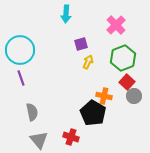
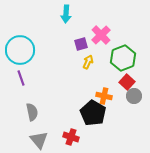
pink cross: moved 15 px left, 10 px down
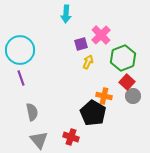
gray circle: moved 1 px left
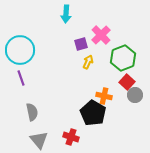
gray circle: moved 2 px right, 1 px up
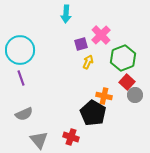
gray semicircle: moved 8 px left, 2 px down; rotated 78 degrees clockwise
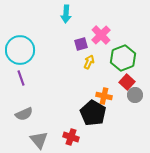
yellow arrow: moved 1 px right
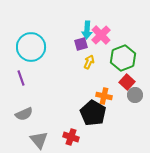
cyan arrow: moved 21 px right, 16 px down
cyan circle: moved 11 px right, 3 px up
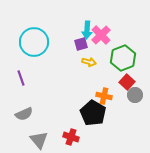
cyan circle: moved 3 px right, 5 px up
yellow arrow: rotated 80 degrees clockwise
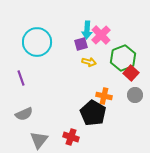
cyan circle: moved 3 px right
red square: moved 4 px right, 9 px up
gray triangle: rotated 18 degrees clockwise
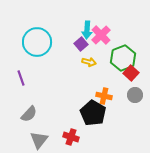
purple square: rotated 24 degrees counterclockwise
gray semicircle: moved 5 px right; rotated 24 degrees counterclockwise
